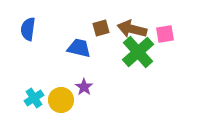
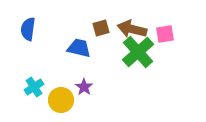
cyan cross: moved 11 px up
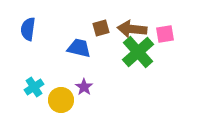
brown arrow: rotated 8 degrees counterclockwise
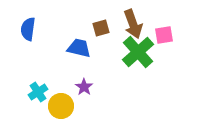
brown arrow: moved 1 px right, 5 px up; rotated 116 degrees counterclockwise
pink square: moved 1 px left, 1 px down
cyan cross: moved 4 px right, 5 px down
yellow circle: moved 6 px down
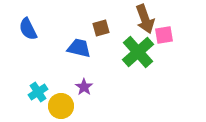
brown arrow: moved 12 px right, 5 px up
blue semicircle: rotated 35 degrees counterclockwise
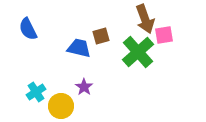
brown square: moved 8 px down
cyan cross: moved 2 px left
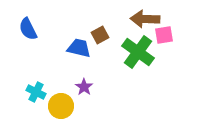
brown arrow: rotated 112 degrees clockwise
brown square: moved 1 px left, 1 px up; rotated 12 degrees counterclockwise
green cross: rotated 12 degrees counterclockwise
cyan cross: rotated 30 degrees counterclockwise
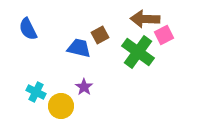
pink square: rotated 18 degrees counterclockwise
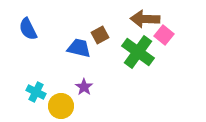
pink square: rotated 24 degrees counterclockwise
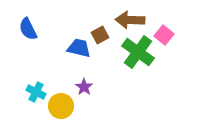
brown arrow: moved 15 px left, 1 px down
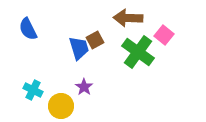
brown arrow: moved 2 px left, 2 px up
brown square: moved 5 px left, 5 px down
blue trapezoid: rotated 60 degrees clockwise
cyan cross: moved 3 px left, 2 px up
